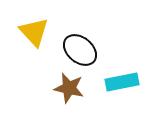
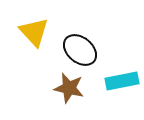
cyan rectangle: moved 1 px up
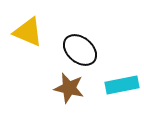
yellow triangle: moved 6 px left; rotated 24 degrees counterclockwise
cyan rectangle: moved 4 px down
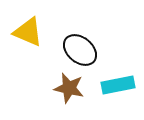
cyan rectangle: moved 4 px left
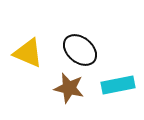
yellow triangle: moved 21 px down
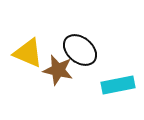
brown star: moved 11 px left, 18 px up
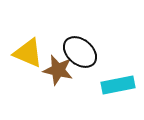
black ellipse: moved 2 px down
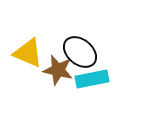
cyan rectangle: moved 26 px left, 6 px up
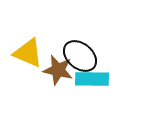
black ellipse: moved 4 px down
cyan rectangle: rotated 12 degrees clockwise
